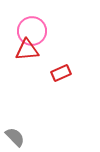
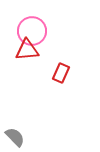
red rectangle: rotated 42 degrees counterclockwise
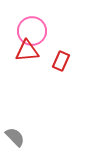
red triangle: moved 1 px down
red rectangle: moved 12 px up
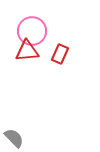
red rectangle: moved 1 px left, 7 px up
gray semicircle: moved 1 px left, 1 px down
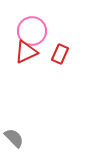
red triangle: moved 1 px left, 1 px down; rotated 20 degrees counterclockwise
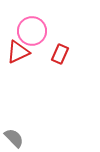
red triangle: moved 8 px left
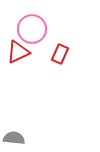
pink circle: moved 2 px up
gray semicircle: rotated 40 degrees counterclockwise
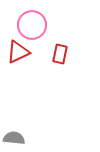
pink circle: moved 4 px up
red rectangle: rotated 12 degrees counterclockwise
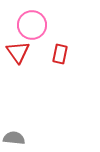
red triangle: rotated 40 degrees counterclockwise
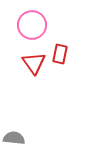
red triangle: moved 16 px right, 11 px down
